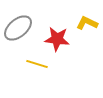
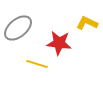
red star: moved 2 px right, 4 px down
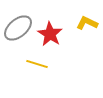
red star: moved 9 px left, 9 px up; rotated 25 degrees clockwise
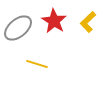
yellow L-shape: moved 1 px right, 1 px up; rotated 70 degrees counterclockwise
red star: moved 4 px right, 13 px up
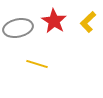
gray ellipse: rotated 28 degrees clockwise
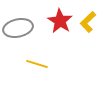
red star: moved 6 px right
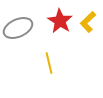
gray ellipse: rotated 12 degrees counterclockwise
yellow line: moved 12 px right, 1 px up; rotated 60 degrees clockwise
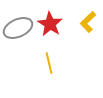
red star: moved 10 px left, 3 px down
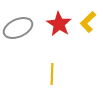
red star: moved 9 px right
yellow line: moved 3 px right, 11 px down; rotated 15 degrees clockwise
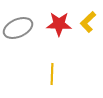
red star: rotated 30 degrees counterclockwise
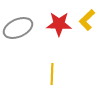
yellow L-shape: moved 1 px left, 2 px up
